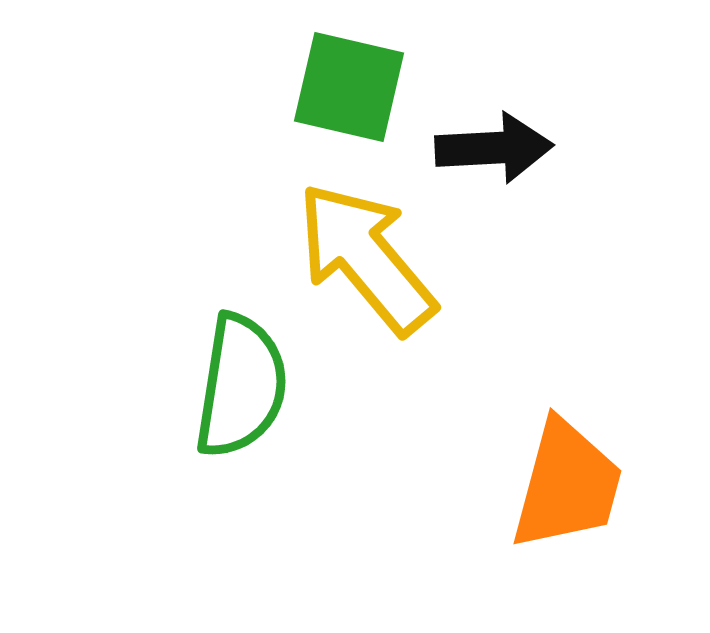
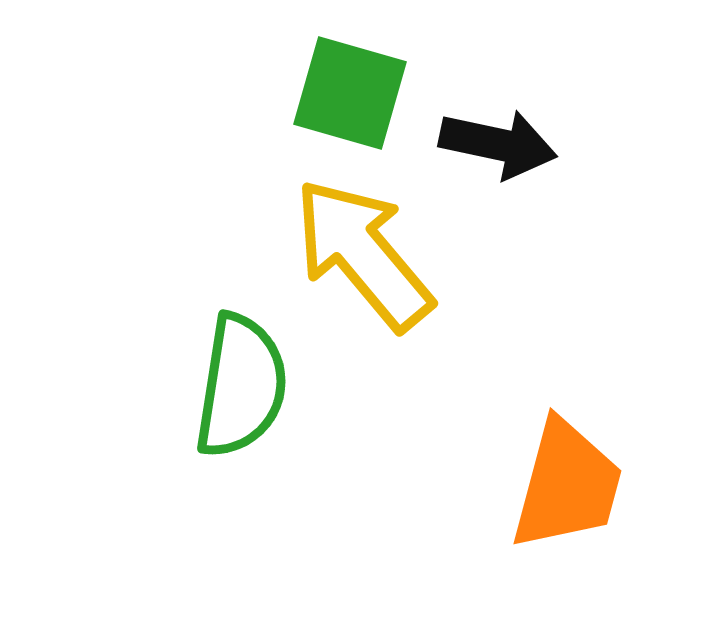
green square: moved 1 px right, 6 px down; rotated 3 degrees clockwise
black arrow: moved 4 px right, 4 px up; rotated 15 degrees clockwise
yellow arrow: moved 3 px left, 4 px up
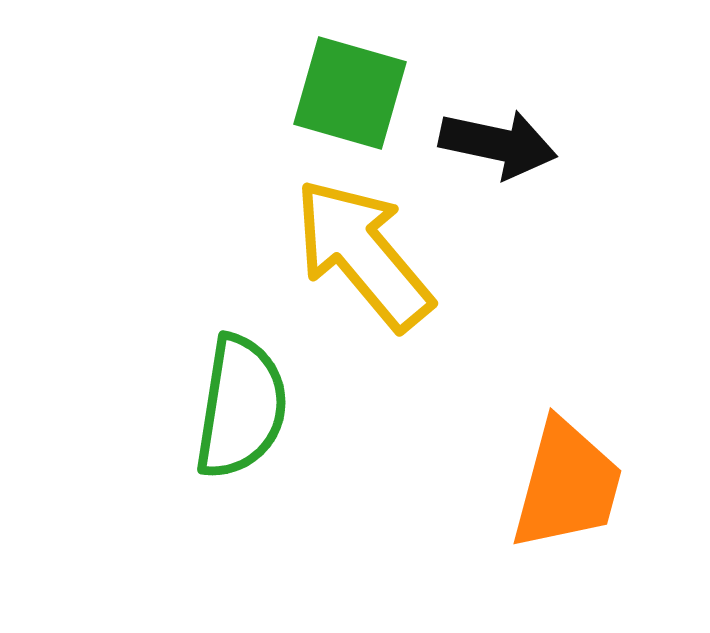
green semicircle: moved 21 px down
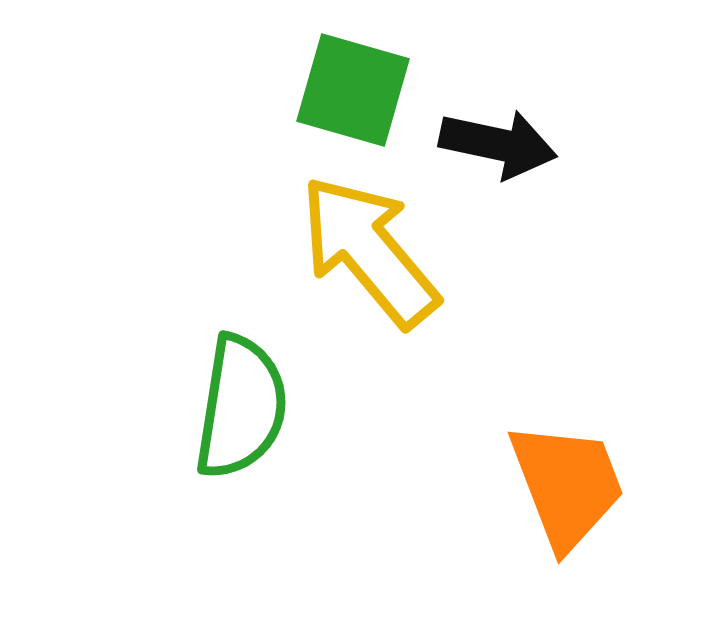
green square: moved 3 px right, 3 px up
yellow arrow: moved 6 px right, 3 px up
orange trapezoid: rotated 36 degrees counterclockwise
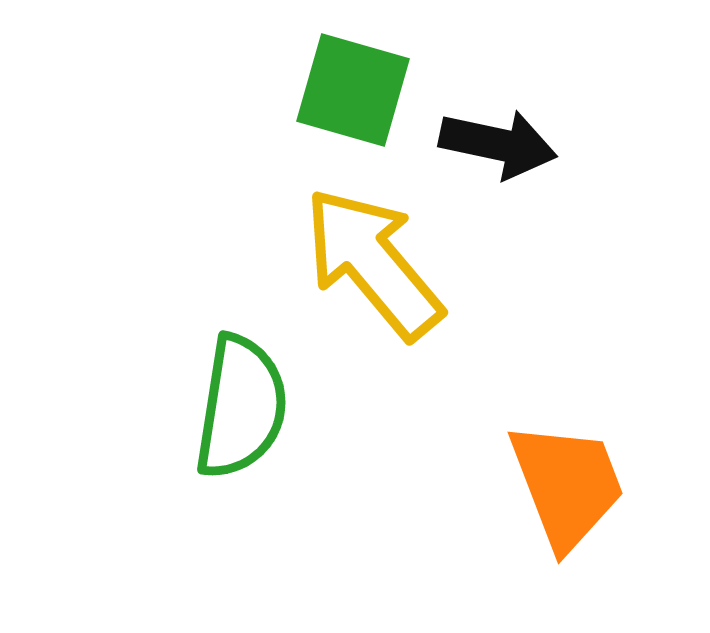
yellow arrow: moved 4 px right, 12 px down
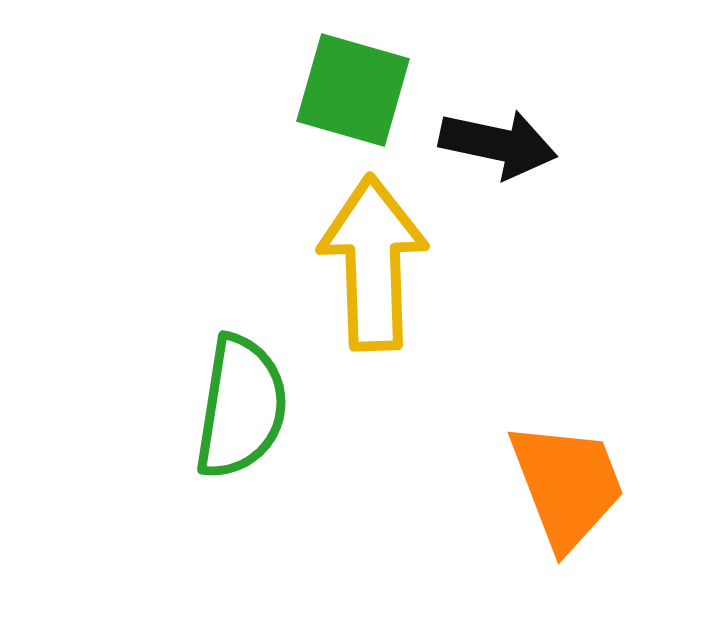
yellow arrow: rotated 38 degrees clockwise
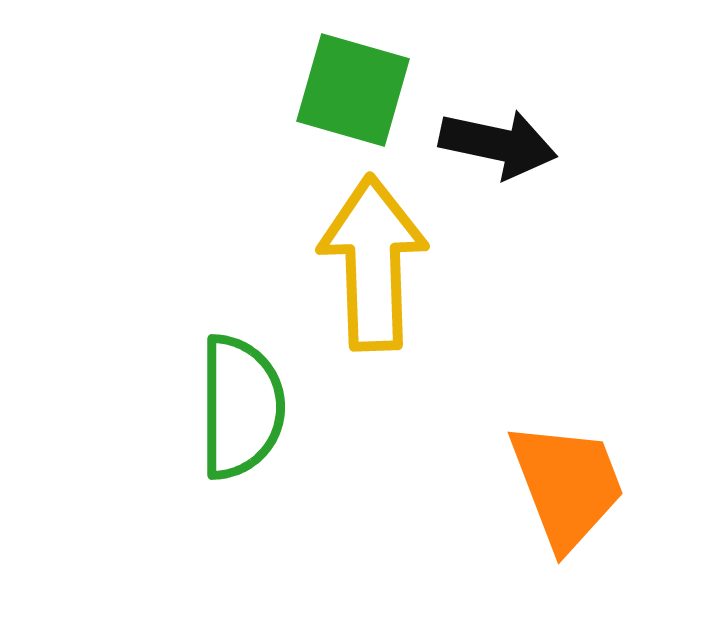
green semicircle: rotated 9 degrees counterclockwise
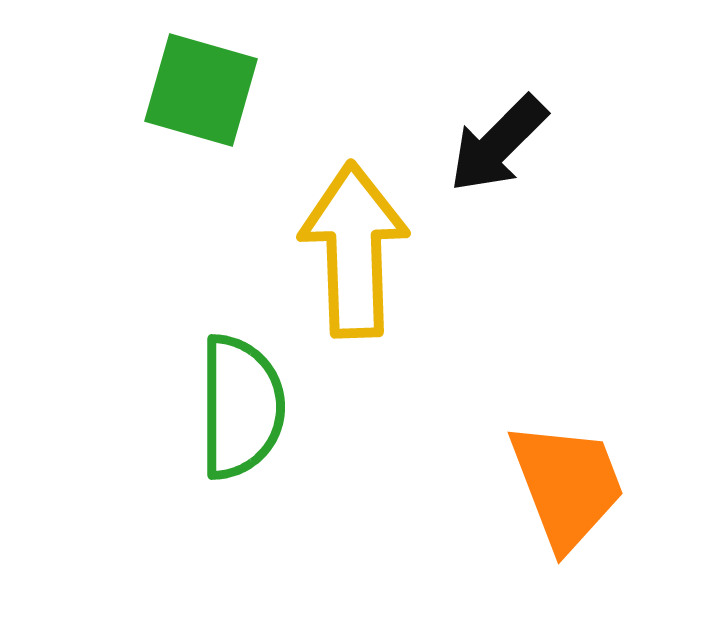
green square: moved 152 px left
black arrow: rotated 123 degrees clockwise
yellow arrow: moved 19 px left, 13 px up
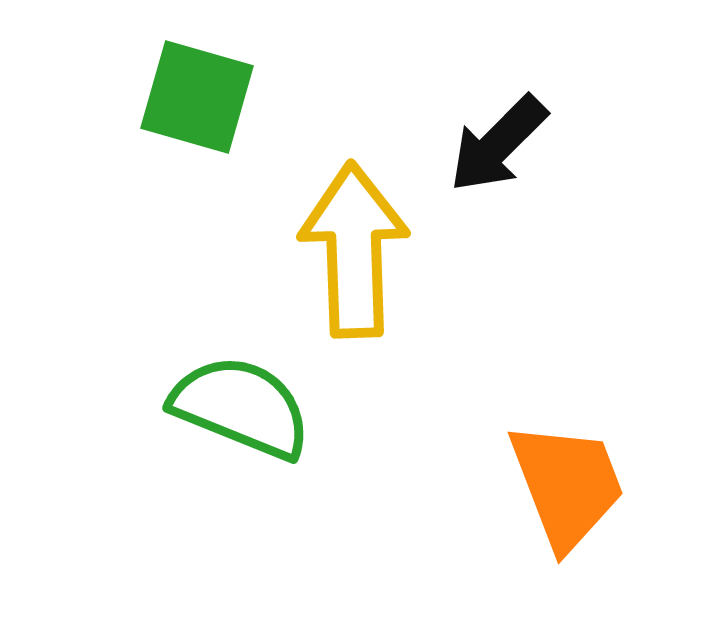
green square: moved 4 px left, 7 px down
green semicircle: rotated 68 degrees counterclockwise
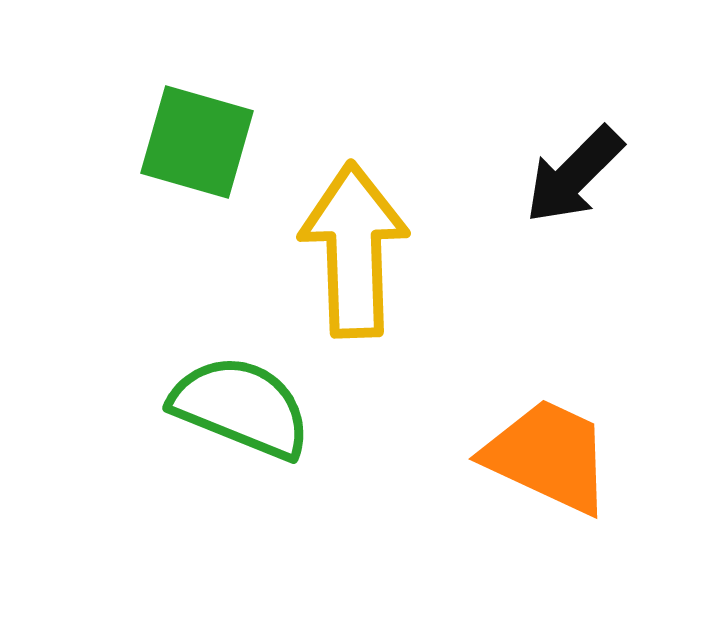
green square: moved 45 px down
black arrow: moved 76 px right, 31 px down
orange trapezoid: moved 19 px left, 29 px up; rotated 44 degrees counterclockwise
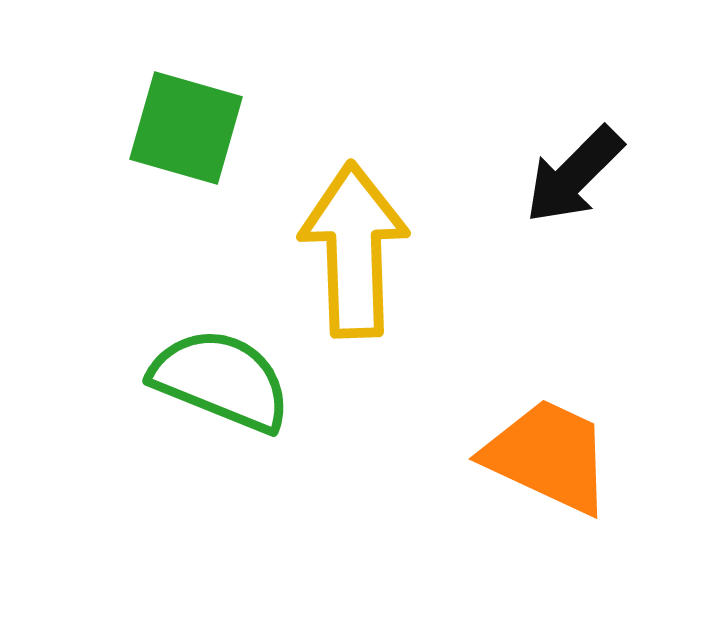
green square: moved 11 px left, 14 px up
green semicircle: moved 20 px left, 27 px up
